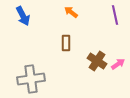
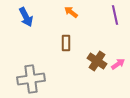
blue arrow: moved 3 px right, 1 px down
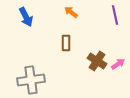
gray cross: moved 1 px down
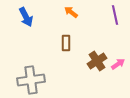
brown cross: rotated 24 degrees clockwise
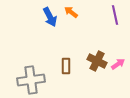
blue arrow: moved 24 px right
brown rectangle: moved 23 px down
brown cross: rotated 30 degrees counterclockwise
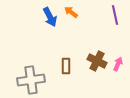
pink arrow: rotated 32 degrees counterclockwise
